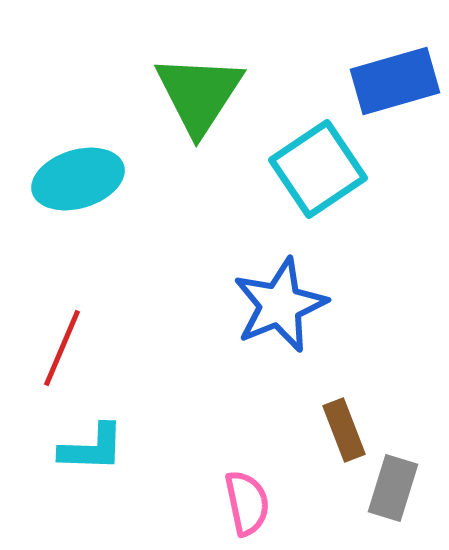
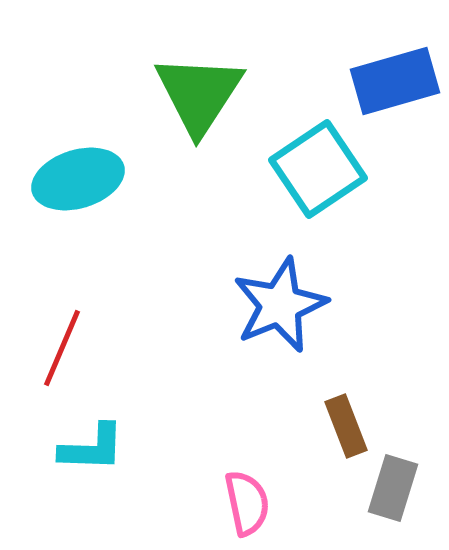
brown rectangle: moved 2 px right, 4 px up
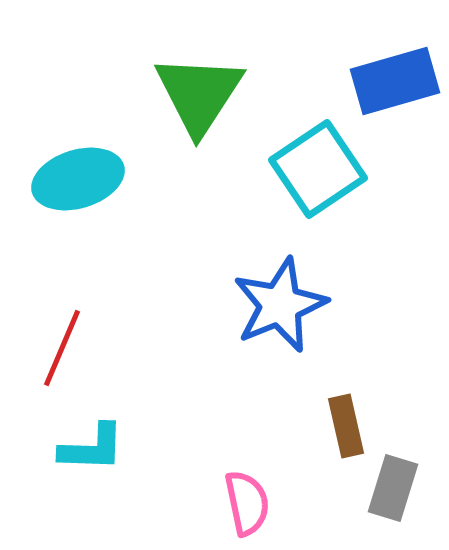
brown rectangle: rotated 8 degrees clockwise
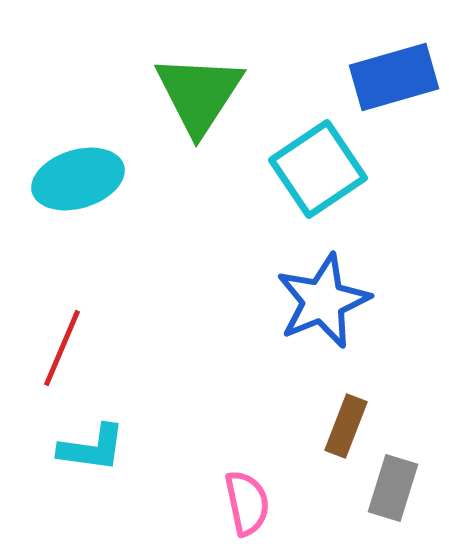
blue rectangle: moved 1 px left, 4 px up
blue star: moved 43 px right, 4 px up
brown rectangle: rotated 34 degrees clockwise
cyan L-shape: rotated 6 degrees clockwise
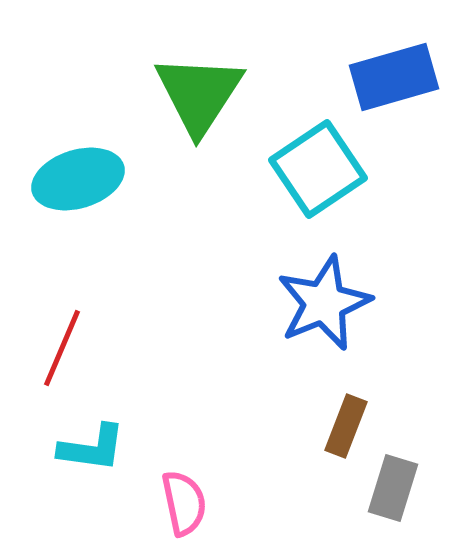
blue star: moved 1 px right, 2 px down
pink semicircle: moved 63 px left
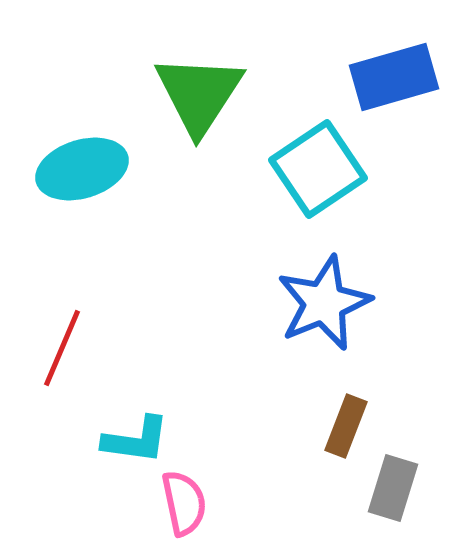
cyan ellipse: moved 4 px right, 10 px up
cyan L-shape: moved 44 px right, 8 px up
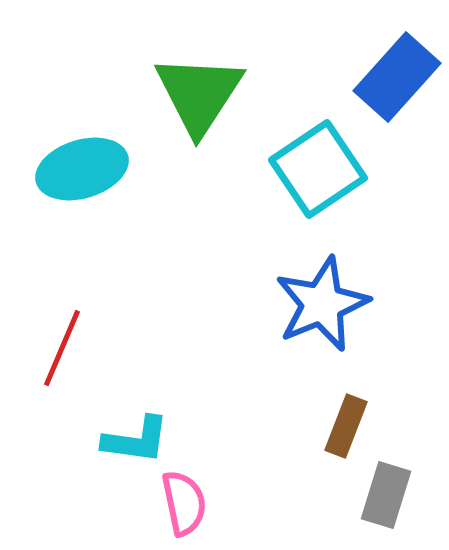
blue rectangle: moved 3 px right; rotated 32 degrees counterclockwise
blue star: moved 2 px left, 1 px down
gray rectangle: moved 7 px left, 7 px down
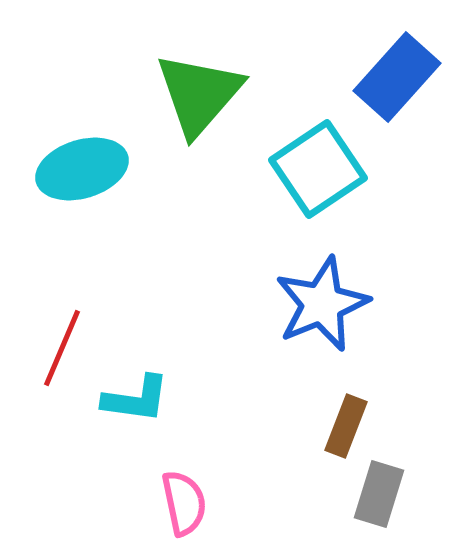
green triangle: rotated 8 degrees clockwise
cyan L-shape: moved 41 px up
gray rectangle: moved 7 px left, 1 px up
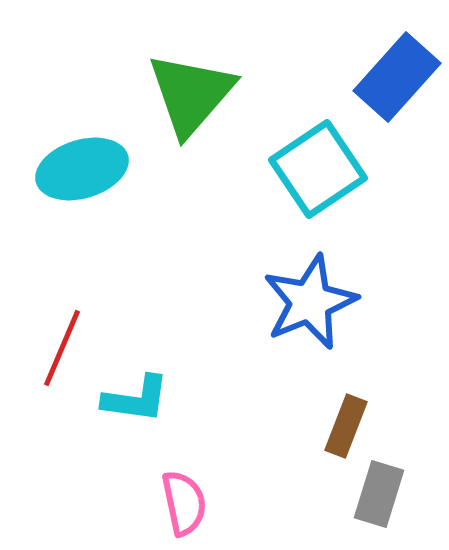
green triangle: moved 8 px left
blue star: moved 12 px left, 2 px up
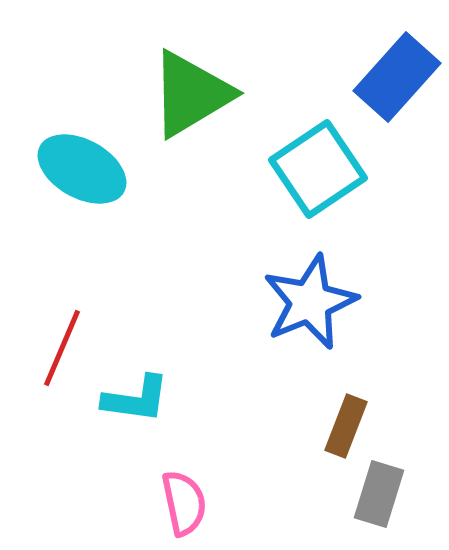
green triangle: rotated 18 degrees clockwise
cyan ellipse: rotated 46 degrees clockwise
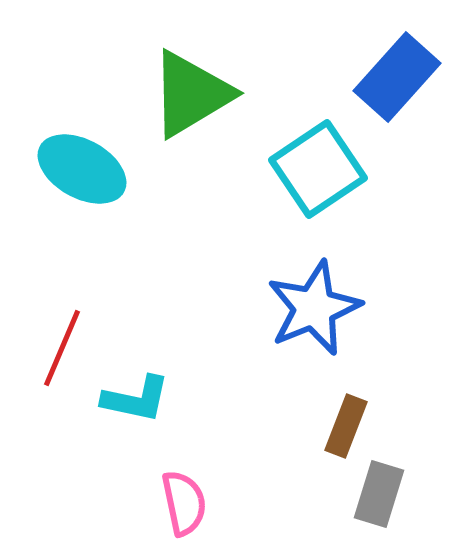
blue star: moved 4 px right, 6 px down
cyan L-shape: rotated 4 degrees clockwise
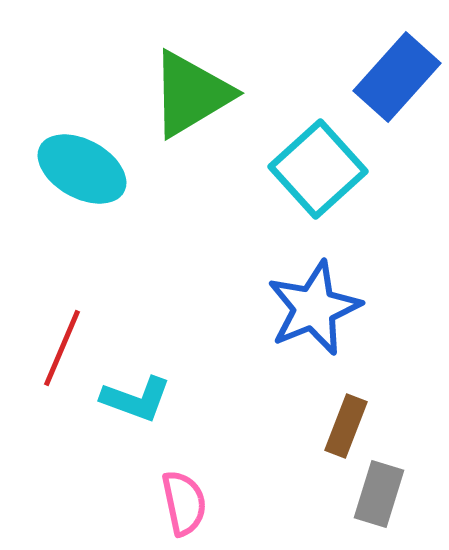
cyan square: rotated 8 degrees counterclockwise
cyan L-shape: rotated 8 degrees clockwise
